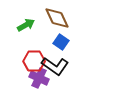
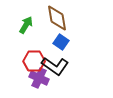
brown diamond: rotated 16 degrees clockwise
green arrow: rotated 30 degrees counterclockwise
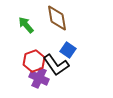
green arrow: rotated 72 degrees counterclockwise
blue square: moved 7 px right, 8 px down
red hexagon: rotated 20 degrees counterclockwise
black L-shape: moved 1 px right, 1 px up; rotated 20 degrees clockwise
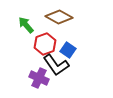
brown diamond: moved 2 px right, 1 px up; rotated 52 degrees counterclockwise
red hexagon: moved 11 px right, 17 px up
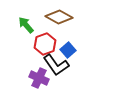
blue square: rotated 14 degrees clockwise
